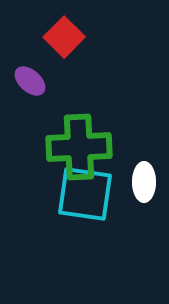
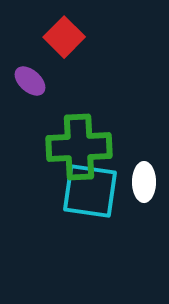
cyan square: moved 5 px right, 3 px up
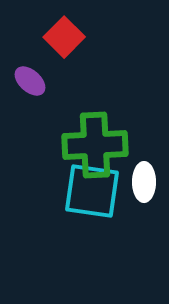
green cross: moved 16 px right, 2 px up
cyan square: moved 2 px right
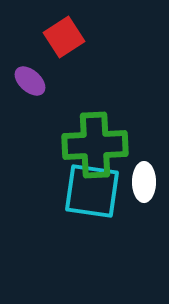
red square: rotated 12 degrees clockwise
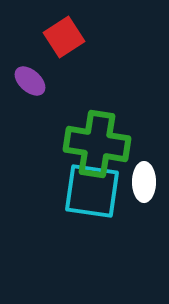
green cross: moved 2 px right, 1 px up; rotated 12 degrees clockwise
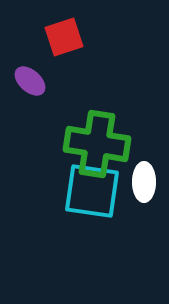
red square: rotated 15 degrees clockwise
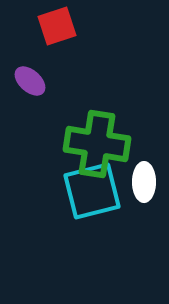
red square: moved 7 px left, 11 px up
cyan square: rotated 22 degrees counterclockwise
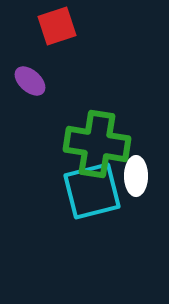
white ellipse: moved 8 px left, 6 px up
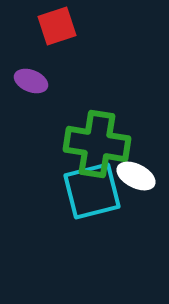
purple ellipse: moved 1 px right; rotated 20 degrees counterclockwise
white ellipse: rotated 63 degrees counterclockwise
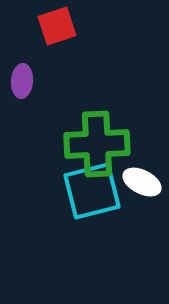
purple ellipse: moved 9 px left; rotated 72 degrees clockwise
green cross: rotated 12 degrees counterclockwise
white ellipse: moved 6 px right, 6 px down
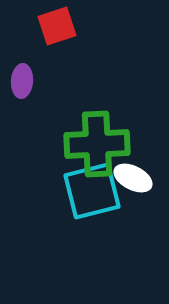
white ellipse: moved 9 px left, 4 px up
